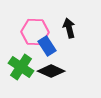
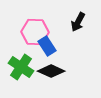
black arrow: moved 9 px right, 6 px up; rotated 138 degrees counterclockwise
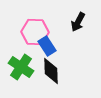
black diamond: rotated 64 degrees clockwise
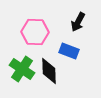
blue rectangle: moved 22 px right, 5 px down; rotated 36 degrees counterclockwise
green cross: moved 1 px right, 2 px down
black diamond: moved 2 px left
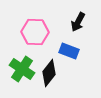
black diamond: moved 2 px down; rotated 40 degrees clockwise
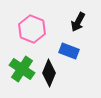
pink hexagon: moved 3 px left, 3 px up; rotated 20 degrees clockwise
black diamond: rotated 16 degrees counterclockwise
